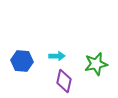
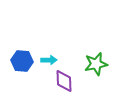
cyan arrow: moved 8 px left, 4 px down
purple diamond: rotated 15 degrees counterclockwise
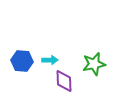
cyan arrow: moved 1 px right
green star: moved 2 px left
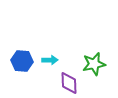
purple diamond: moved 5 px right, 2 px down
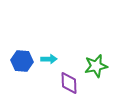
cyan arrow: moved 1 px left, 1 px up
green star: moved 2 px right, 2 px down
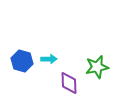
blue hexagon: rotated 10 degrees clockwise
green star: moved 1 px right, 1 px down
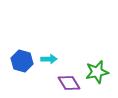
green star: moved 5 px down
purple diamond: rotated 30 degrees counterclockwise
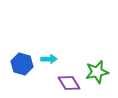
blue hexagon: moved 3 px down
